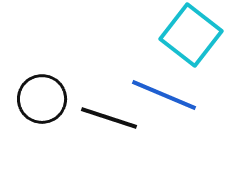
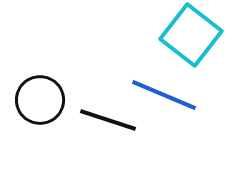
black circle: moved 2 px left, 1 px down
black line: moved 1 px left, 2 px down
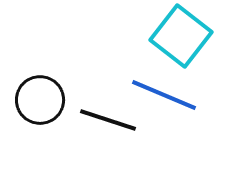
cyan square: moved 10 px left, 1 px down
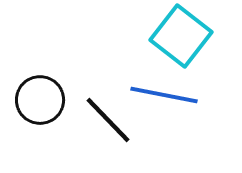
blue line: rotated 12 degrees counterclockwise
black line: rotated 28 degrees clockwise
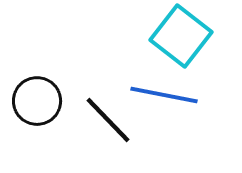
black circle: moved 3 px left, 1 px down
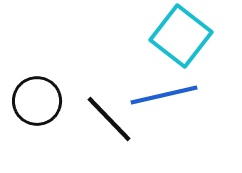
blue line: rotated 24 degrees counterclockwise
black line: moved 1 px right, 1 px up
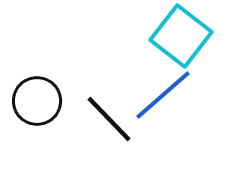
blue line: moved 1 px left; rotated 28 degrees counterclockwise
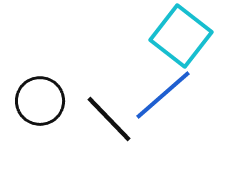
black circle: moved 3 px right
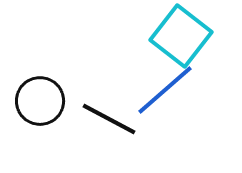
blue line: moved 2 px right, 5 px up
black line: rotated 18 degrees counterclockwise
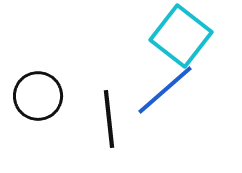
black circle: moved 2 px left, 5 px up
black line: rotated 56 degrees clockwise
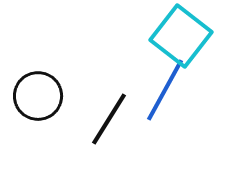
blue line: rotated 20 degrees counterclockwise
black line: rotated 38 degrees clockwise
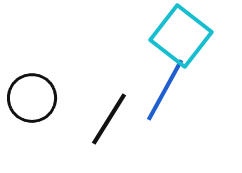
black circle: moved 6 px left, 2 px down
